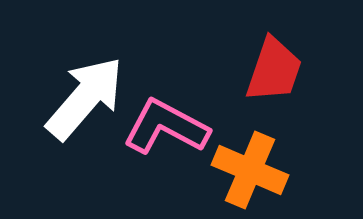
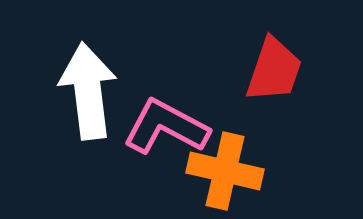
white arrow: moved 3 px right, 7 px up; rotated 48 degrees counterclockwise
orange cross: moved 25 px left, 1 px down; rotated 10 degrees counterclockwise
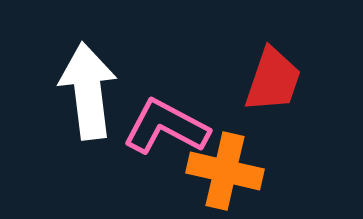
red trapezoid: moved 1 px left, 10 px down
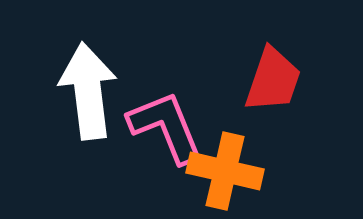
pink L-shape: rotated 40 degrees clockwise
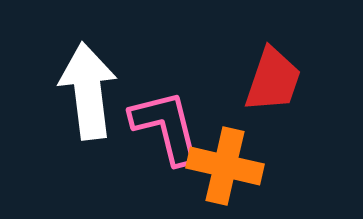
pink L-shape: rotated 8 degrees clockwise
orange cross: moved 5 px up
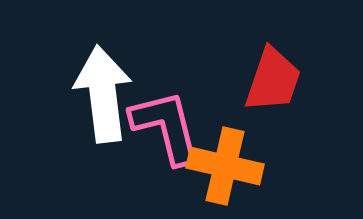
white arrow: moved 15 px right, 3 px down
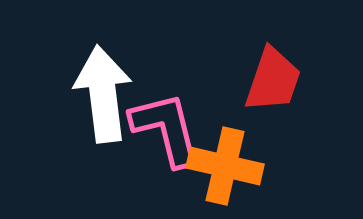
pink L-shape: moved 2 px down
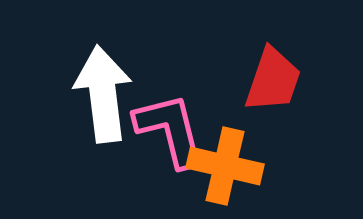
pink L-shape: moved 4 px right, 1 px down
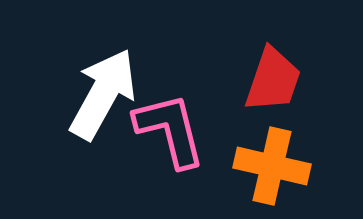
white arrow: rotated 36 degrees clockwise
orange cross: moved 47 px right
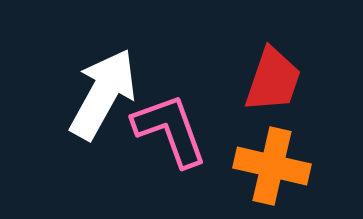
pink L-shape: rotated 6 degrees counterclockwise
